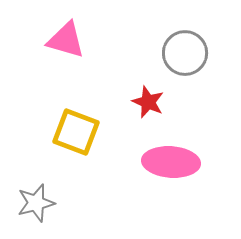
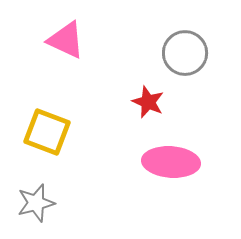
pink triangle: rotated 9 degrees clockwise
yellow square: moved 29 px left
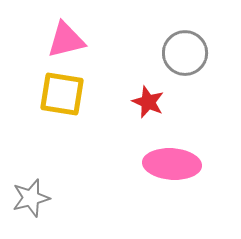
pink triangle: rotated 39 degrees counterclockwise
yellow square: moved 15 px right, 38 px up; rotated 12 degrees counterclockwise
pink ellipse: moved 1 px right, 2 px down
gray star: moved 5 px left, 5 px up
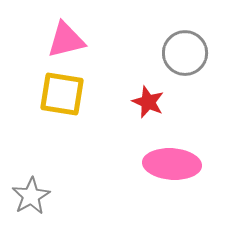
gray star: moved 2 px up; rotated 15 degrees counterclockwise
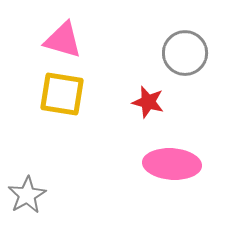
pink triangle: moved 3 px left; rotated 30 degrees clockwise
red star: rotated 8 degrees counterclockwise
gray star: moved 4 px left, 1 px up
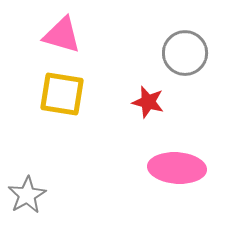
pink triangle: moved 1 px left, 5 px up
pink ellipse: moved 5 px right, 4 px down
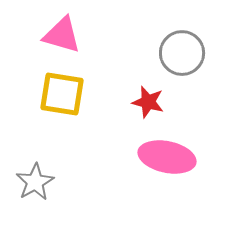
gray circle: moved 3 px left
pink ellipse: moved 10 px left, 11 px up; rotated 8 degrees clockwise
gray star: moved 8 px right, 13 px up
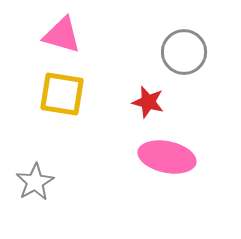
gray circle: moved 2 px right, 1 px up
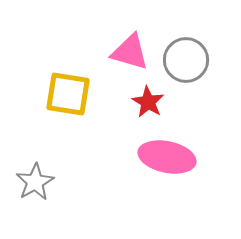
pink triangle: moved 68 px right, 17 px down
gray circle: moved 2 px right, 8 px down
yellow square: moved 6 px right
red star: rotated 16 degrees clockwise
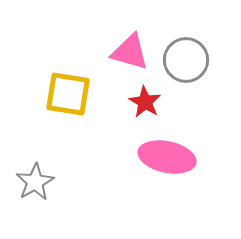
red star: moved 3 px left
